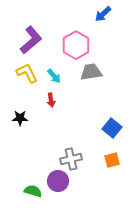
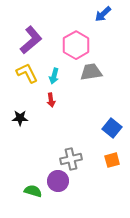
cyan arrow: rotated 56 degrees clockwise
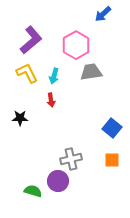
orange square: rotated 14 degrees clockwise
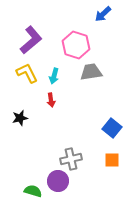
pink hexagon: rotated 12 degrees counterclockwise
black star: rotated 14 degrees counterclockwise
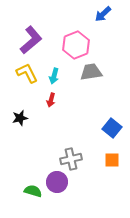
pink hexagon: rotated 20 degrees clockwise
red arrow: rotated 24 degrees clockwise
purple circle: moved 1 px left, 1 px down
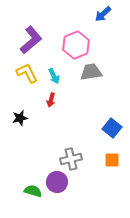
cyan arrow: rotated 42 degrees counterclockwise
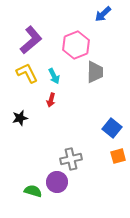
gray trapezoid: moved 4 px right; rotated 100 degrees clockwise
orange square: moved 6 px right, 4 px up; rotated 14 degrees counterclockwise
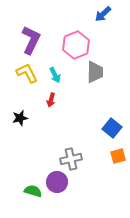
purple L-shape: rotated 24 degrees counterclockwise
cyan arrow: moved 1 px right, 1 px up
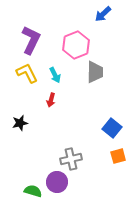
black star: moved 5 px down
